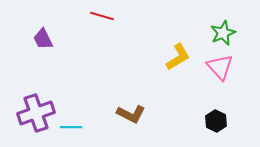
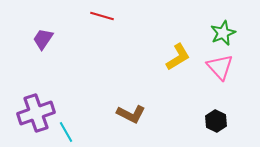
purple trapezoid: rotated 60 degrees clockwise
cyan line: moved 5 px left, 5 px down; rotated 60 degrees clockwise
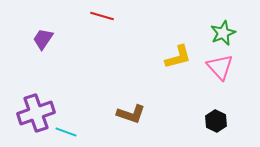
yellow L-shape: rotated 16 degrees clockwise
brown L-shape: rotated 8 degrees counterclockwise
cyan line: rotated 40 degrees counterclockwise
